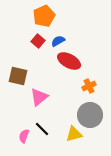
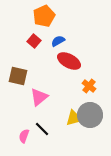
red square: moved 4 px left
orange cross: rotated 24 degrees counterclockwise
yellow triangle: moved 16 px up
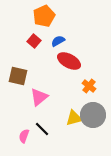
gray circle: moved 3 px right
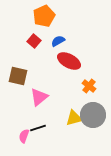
black line: moved 4 px left, 1 px up; rotated 63 degrees counterclockwise
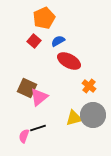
orange pentagon: moved 2 px down
brown square: moved 9 px right, 12 px down; rotated 12 degrees clockwise
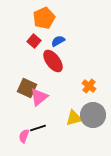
red ellipse: moved 16 px left; rotated 25 degrees clockwise
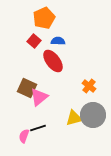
blue semicircle: rotated 32 degrees clockwise
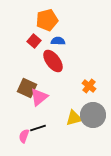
orange pentagon: moved 3 px right, 2 px down; rotated 10 degrees clockwise
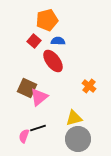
gray circle: moved 15 px left, 24 px down
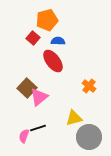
red square: moved 1 px left, 3 px up
brown square: rotated 18 degrees clockwise
gray circle: moved 11 px right, 2 px up
